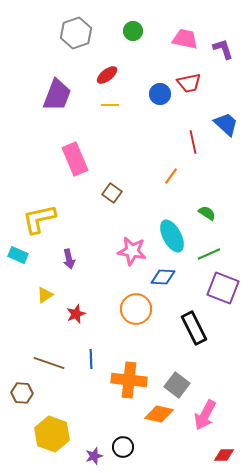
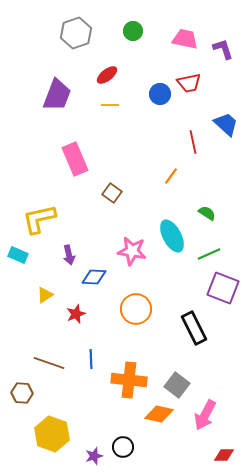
purple arrow: moved 4 px up
blue diamond: moved 69 px left
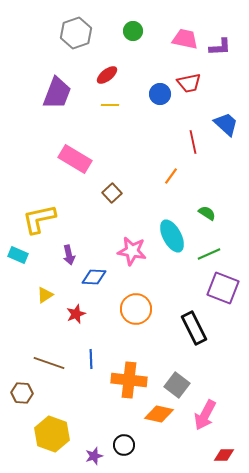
purple L-shape: moved 3 px left, 2 px up; rotated 105 degrees clockwise
purple trapezoid: moved 2 px up
pink rectangle: rotated 36 degrees counterclockwise
brown square: rotated 12 degrees clockwise
black circle: moved 1 px right, 2 px up
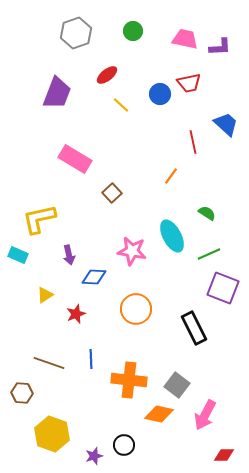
yellow line: moved 11 px right; rotated 42 degrees clockwise
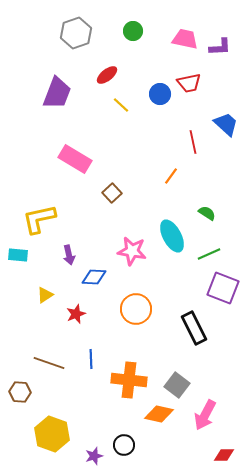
cyan rectangle: rotated 18 degrees counterclockwise
brown hexagon: moved 2 px left, 1 px up
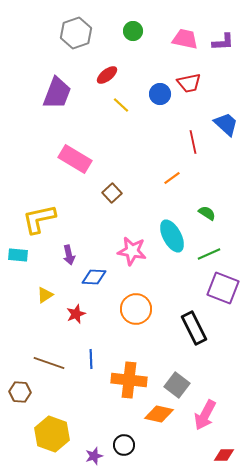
purple L-shape: moved 3 px right, 5 px up
orange line: moved 1 px right, 2 px down; rotated 18 degrees clockwise
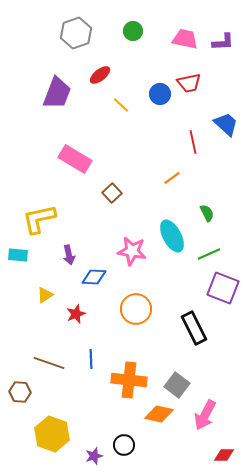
red ellipse: moved 7 px left
green semicircle: rotated 30 degrees clockwise
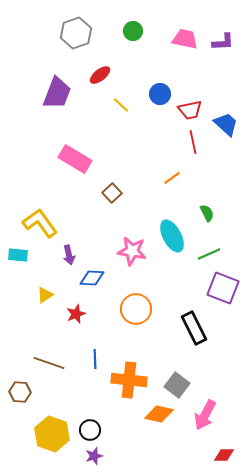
red trapezoid: moved 1 px right, 27 px down
yellow L-shape: moved 1 px right, 4 px down; rotated 66 degrees clockwise
blue diamond: moved 2 px left, 1 px down
blue line: moved 4 px right
black circle: moved 34 px left, 15 px up
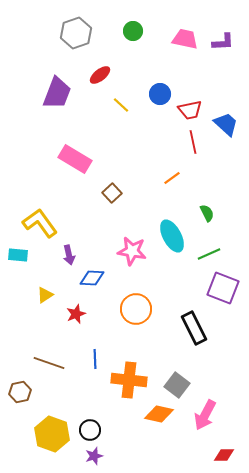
brown hexagon: rotated 15 degrees counterclockwise
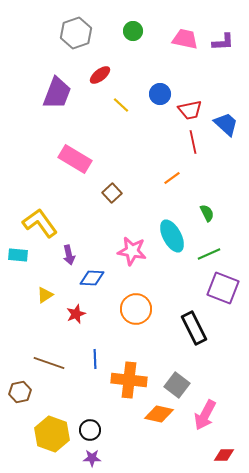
purple star: moved 2 px left, 2 px down; rotated 18 degrees clockwise
